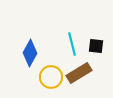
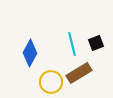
black square: moved 3 px up; rotated 28 degrees counterclockwise
yellow circle: moved 5 px down
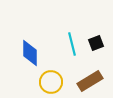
blue diamond: rotated 28 degrees counterclockwise
brown rectangle: moved 11 px right, 8 px down
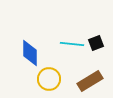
cyan line: rotated 70 degrees counterclockwise
yellow circle: moved 2 px left, 3 px up
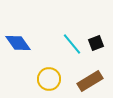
cyan line: rotated 45 degrees clockwise
blue diamond: moved 12 px left, 10 px up; rotated 36 degrees counterclockwise
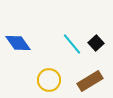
black square: rotated 21 degrees counterclockwise
yellow circle: moved 1 px down
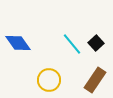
brown rectangle: moved 5 px right, 1 px up; rotated 25 degrees counterclockwise
